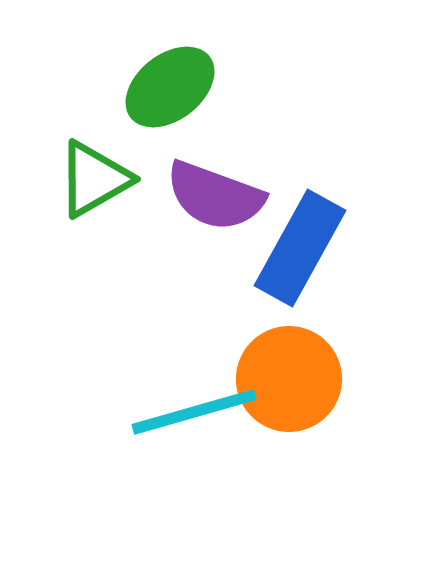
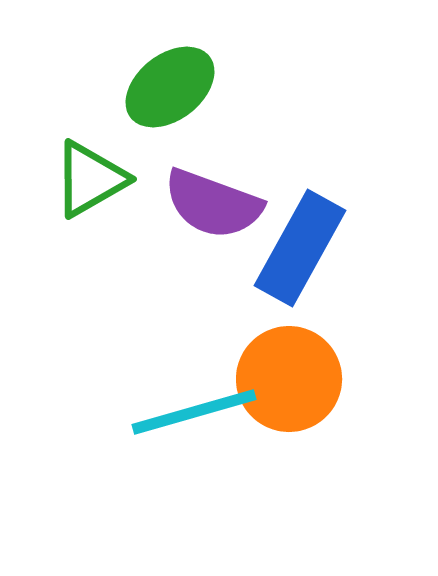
green triangle: moved 4 px left
purple semicircle: moved 2 px left, 8 px down
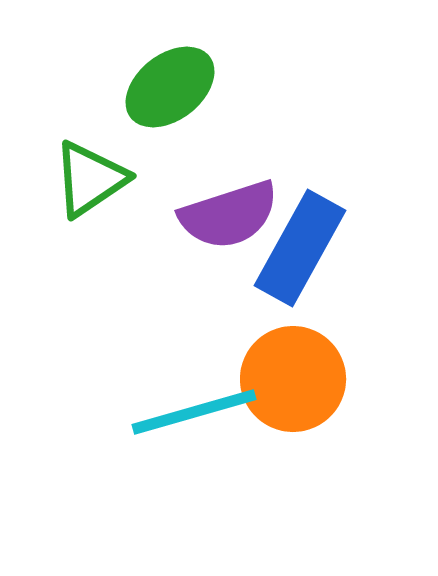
green triangle: rotated 4 degrees counterclockwise
purple semicircle: moved 16 px right, 11 px down; rotated 38 degrees counterclockwise
orange circle: moved 4 px right
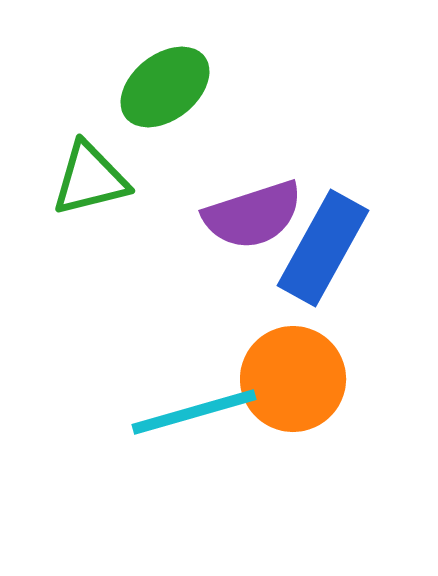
green ellipse: moved 5 px left
green triangle: rotated 20 degrees clockwise
purple semicircle: moved 24 px right
blue rectangle: moved 23 px right
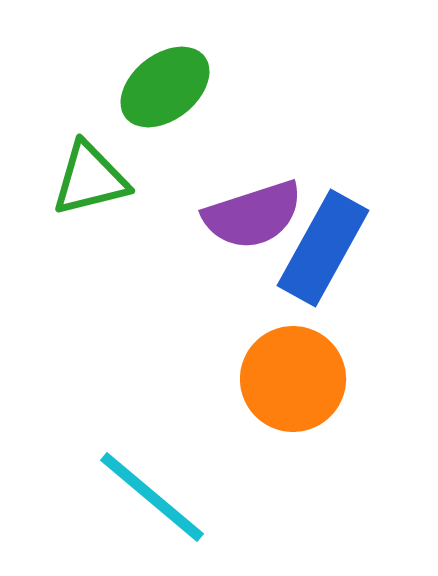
cyan line: moved 42 px left, 85 px down; rotated 56 degrees clockwise
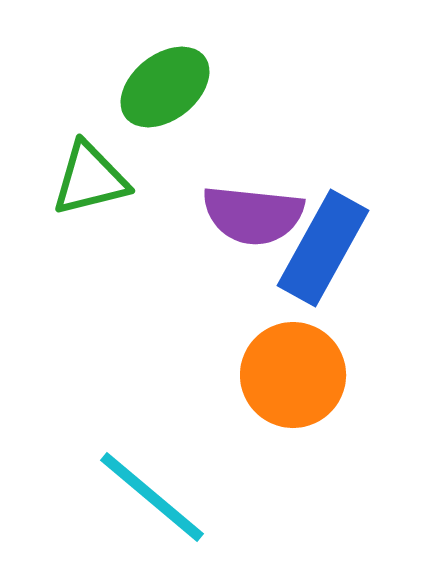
purple semicircle: rotated 24 degrees clockwise
orange circle: moved 4 px up
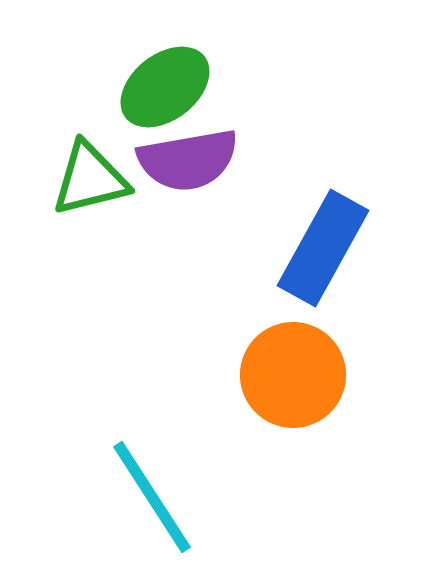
purple semicircle: moved 65 px left, 55 px up; rotated 16 degrees counterclockwise
cyan line: rotated 17 degrees clockwise
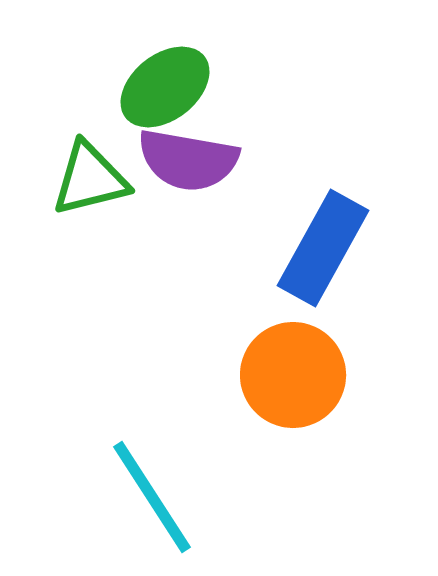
purple semicircle: rotated 20 degrees clockwise
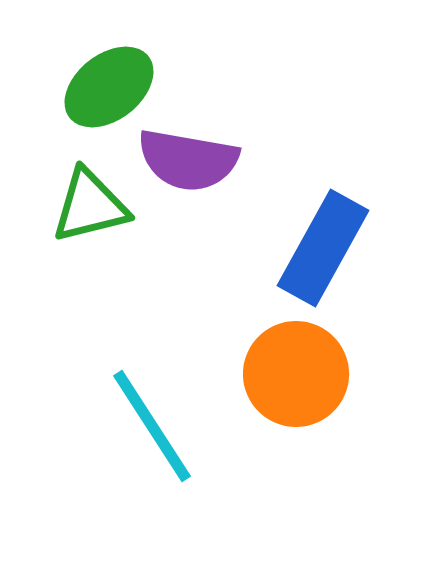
green ellipse: moved 56 px left
green triangle: moved 27 px down
orange circle: moved 3 px right, 1 px up
cyan line: moved 71 px up
